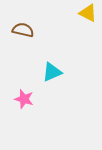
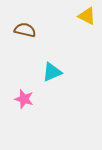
yellow triangle: moved 1 px left, 3 px down
brown semicircle: moved 2 px right
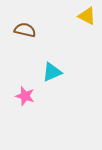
pink star: moved 1 px right, 3 px up
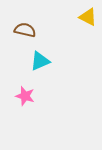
yellow triangle: moved 1 px right, 1 px down
cyan triangle: moved 12 px left, 11 px up
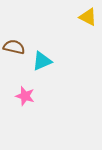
brown semicircle: moved 11 px left, 17 px down
cyan triangle: moved 2 px right
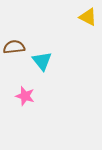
brown semicircle: rotated 20 degrees counterclockwise
cyan triangle: rotated 45 degrees counterclockwise
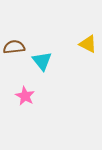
yellow triangle: moved 27 px down
pink star: rotated 12 degrees clockwise
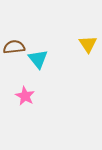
yellow triangle: rotated 30 degrees clockwise
cyan triangle: moved 4 px left, 2 px up
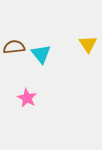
cyan triangle: moved 3 px right, 5 px up
pink star: moved 2 px right, 2 px down
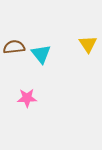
pink star: rotated 30 degrees counterclockwise
